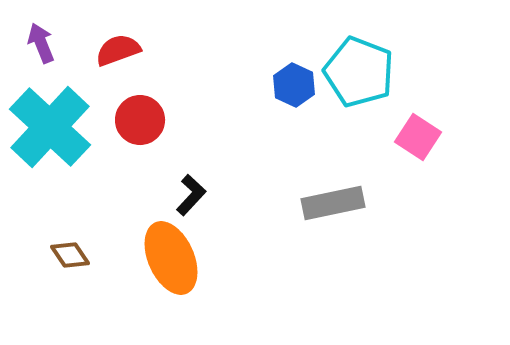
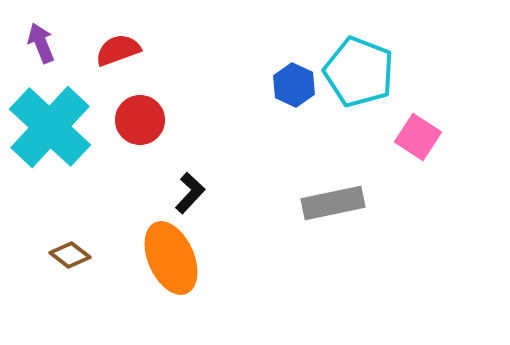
black L-shape: moved 1 px left, 2 px up
brown diamond: rotated 18 degrees counterclockwise
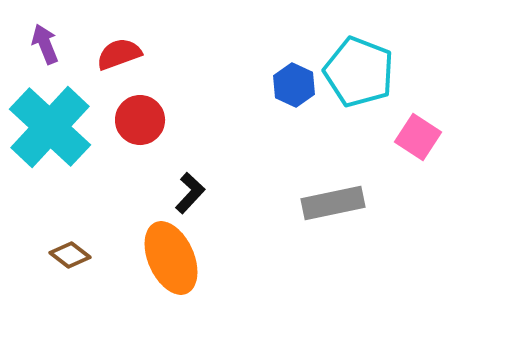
purple arrow: moved 4 px right, 1 px down
red semicircle: moved 1 px right, 4 px down
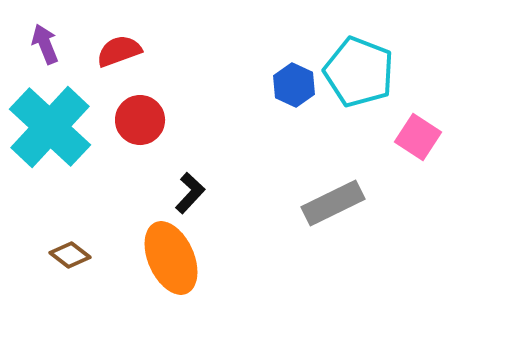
red semicircle: moved 3 px up
gray rectangle: rotated 14 degrees counterclockwise
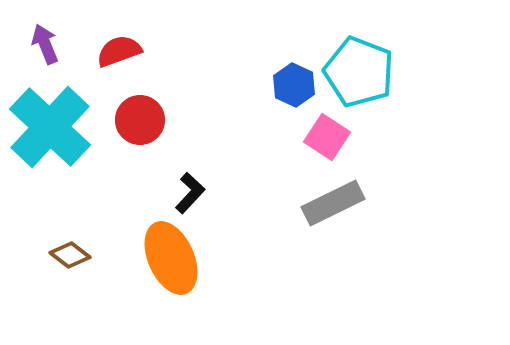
pink square: moved 91 px left
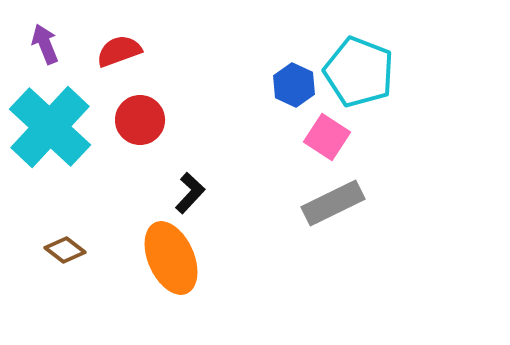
brown diamond: moved 5 px left, 5 px up
